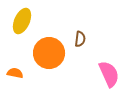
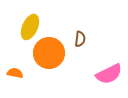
yellow ellipse: moved 8 px right, 6 px down
pink semicircle: rotated 88 degrees clockwise
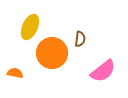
orange circle: moved 3 px right
pink semicircle: moved 6 px left, 3 px up; rotated 12 degrees counterclockwise
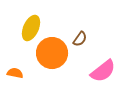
yellow ellipse: moved 1 px right, 1 px down
brown semicircle: rotated 28 degrees clockwise
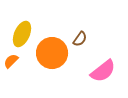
yellow ellipse: moved 9 px left, 6 px down
orange semicircle: moved 4 px left, 12 px up; rotated 56 degrees counterclockwise
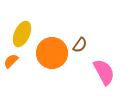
brown semicircle: moved 6 px down
pink semicircle: moved 1 px right, 1 px down; rotated 80 degrees counterclockwise
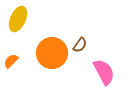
yellow ellipse: moved 4 px left, 15 px up
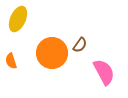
orange semicircle: rotated 63 degrees counterclockwise
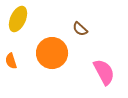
brown semicircle: moved 16 px up; rotated 98 degrees clockwise
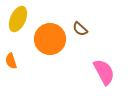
orange circle: moved 2 px left, 14 px up
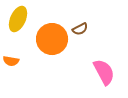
brown semicircle: rotated 70 degrees counterclockwise
orange circle: moved 2 px right
orange semicircle: rotated 63 degrees counterclockwise
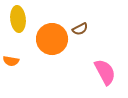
yellow ellipse: rotated 30 degrees counterclockwise
pink semicircle: moved 1 px right
